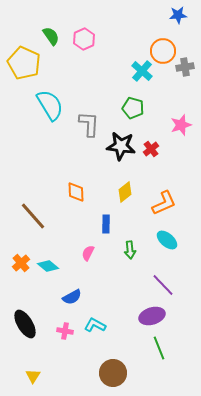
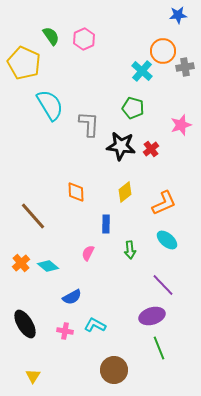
brown circle: moved 1 px right, 3 px up
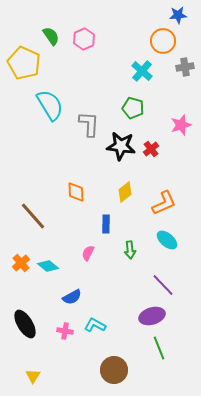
orange circle: moved 10 px up
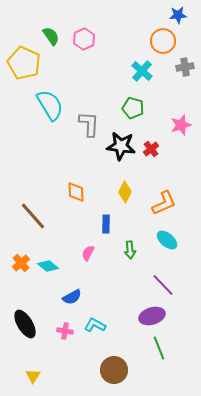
yellow diamond: rotated 25 degrees counterclockwise
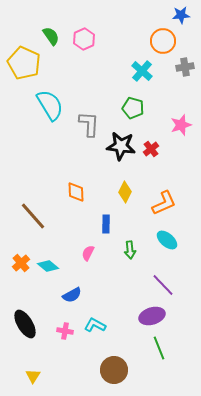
blue star: moved 3 px right
blue semicircle: moved 2 px up
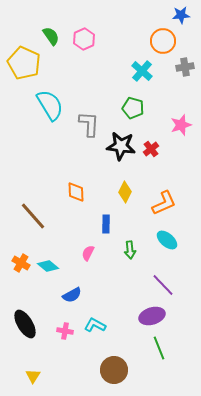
orange cross: rotated 18 degrees counterclockwise
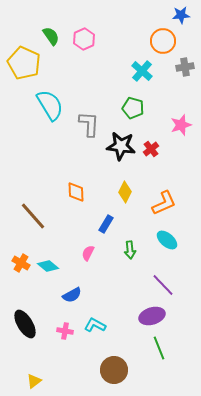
blue rectangle: rotated 30 degrees clockwise
yellow triangle: moved 1 px right, 5 px down; rotated 21 degrees clockwise
